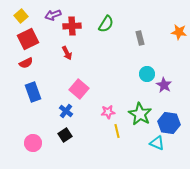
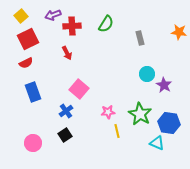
blue cross: rotated 16 degrees clockwise
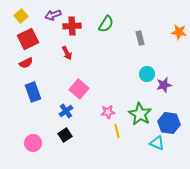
purple star: rotated 28 degrees clockwise
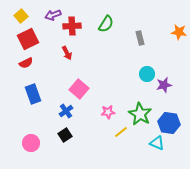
blue rectangle: moved 2 px down
yellow line: moved 4 px right, 1 px down; rotated 64 degrees clockwise
pink circle: moved 2 px left
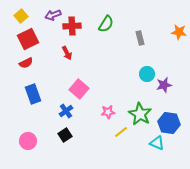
pink circle: moved 3 px left, 2 px up
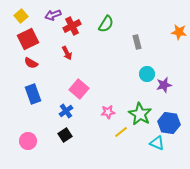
red cross: rotated 24 degrees counterclockwise
gray rectangle: moved 3 px left, 4 px down
red semicircle: moved 5 px right; rotated 56 degrees clockwise
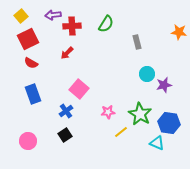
purple arrow: rotated 14 degrees clockwise
red cross: rotated 24 degrees clockwise
red arrow: rotated 72 degrees clockwise
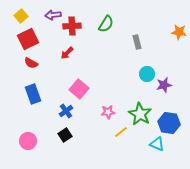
cyan triangle: moved 1 px down
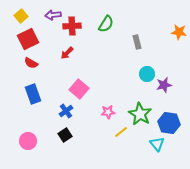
cyan triangle: rotated 28 degrees clockwise
